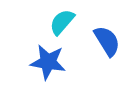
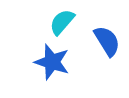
blue star: moved 4 px right; rotated 9 degrees clockwise
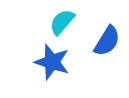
blue semicircle: rotated 64 degrees clockwise
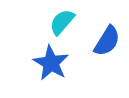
blue star: moved 1 px left, 1 px down; rotated 12 degrees clockwise
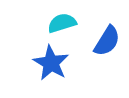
cyan semicircle: moved 1 px down; rotated 32 degrees clockwise
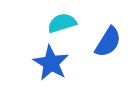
blue semicircle: moved 1 px right, 1 px down
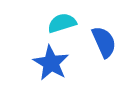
blue semicircle: moved 4 px left; rotated 56 degrees counterclockwise
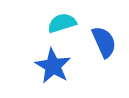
blue star: moved 2 px right, 3 px down
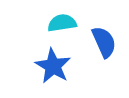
cyan semicircle: rotated 8 degrees clockwise
